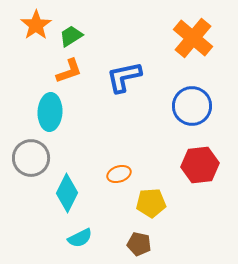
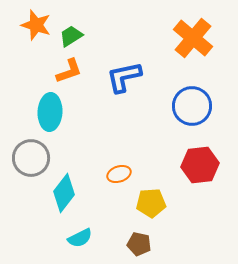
orange star: rotated 20 degrees counterclockwise
cyan diamond: moved 3 px left; rotated 12 degrees clockwise
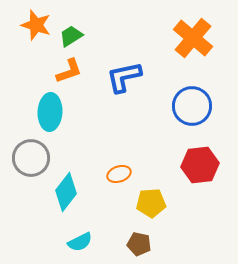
cyan diamond: moved 2 px right, 1 px up
cyan semicircle: moved 4 px down
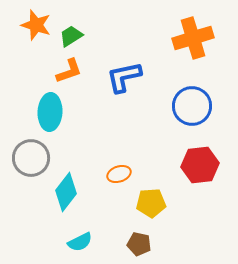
orange cross: rotated 33 degrees clockwise
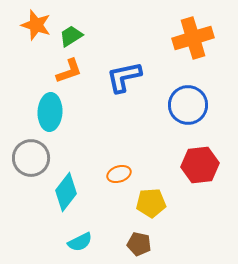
blue circle: moved 4 px left, 1 px up
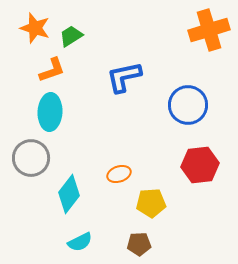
orange star: moved 1 px left, 3 px down
orange cross: moved 16 px right, 8 px up
orange L-shape: moved 17 px left, 1 px up
cyan diamond: moved 3 px right, 2 px down
brown pentagon: rotated 15 degrees counterclockwise
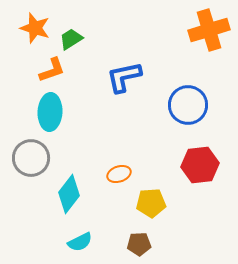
green trapezoid: moved 3 px down
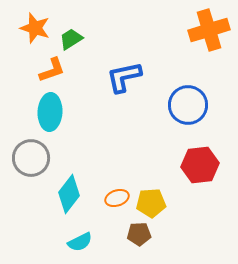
orange ellipse: moved 2 px left, 24 px down
brown pentagon: moved 10 px up
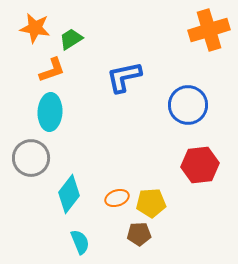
orange star: rotated 8 degrees counterclockwise
cyan semicircle: rotated 85 degrees counterclockwise
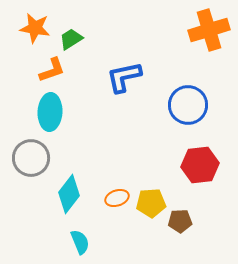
brown pentagon: moved 41 px right, 13 px up
